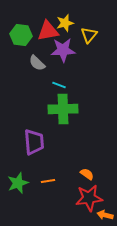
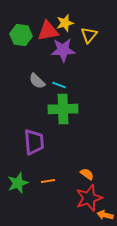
gray semicircle: moved 18 px down
red star: rotated 12 degrees counterclockwise
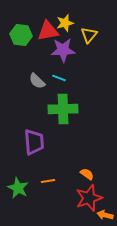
cyan line: moved 7 px up
green star: moved 5 px down; rotated 25 degrees counterclockwise
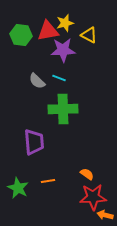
yellow triangle: rotated 42 degrees counterclockwise
red star: moved 4 px right, 1 px up; rotated 16 degrees clockwise
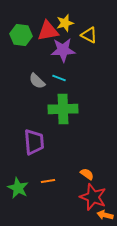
red star: rotated 24 degrees clockwise
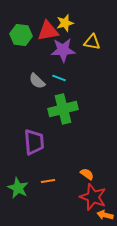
yellow triangle: moved 3 px right, 7 px down; rotated 18 degrees counterclockwise
green cross: rotated 12 degrees counterclockwise
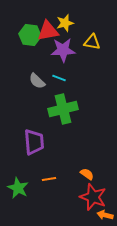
green hexagon: moved 9 px right
orange line: moved 1 px right, 2 px up
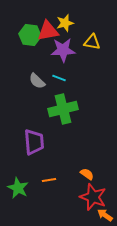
orange line: moved 1 px down
orange arrow: rotated 21 degrees clockwise
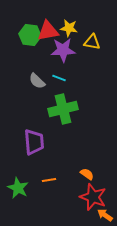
yellow star: moved 4 px right, 5 px down; rotated 24 degrees clockwise
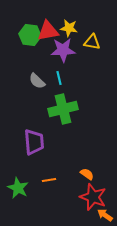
cyan line: rotated 56 degrees clockwise
